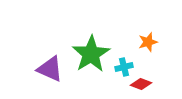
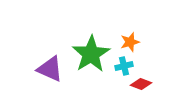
orange star: moved 18 px left
cyan cross: moved 1 px up
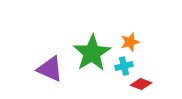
green star: moved 1 px right, 1 px up
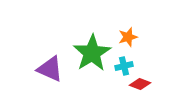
orange star: moved 2 px left, 5 px up
red diamond: moved 1 px left
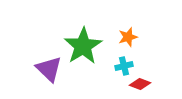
green star: moved 9 px left, 7 px up
purple triangle: moved 1 px left; rotated 20 degrees clockwise
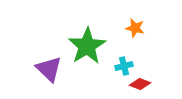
orange star: moved 7 px right, 9 px up; rotated 30 degrees clockwise
green star: moved 4 px right
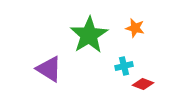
green star: moved 2 px right, 11 px up
purple triangle: rotated 12 degrees counterclockwise
red diamond: moved 3 px right
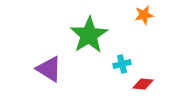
orange star: moved 9 px right, 13 px up; rotated 24 degrees counterclockwise
cyan cross: moved 2 px left, 2 px up
red diamond: rotated 15 degrees counterclockwise
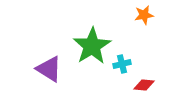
green star: moved 3 px right, 11 px down
red diamond: moved 1 px right, 1 px down
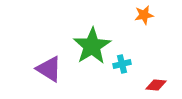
red diamond: moved 12 px right
